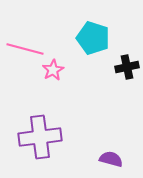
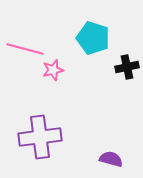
pink star: rotated 15 degrees clockwise
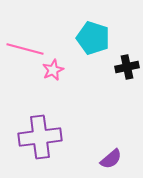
pink star: rotated 10 degrees counterclockwise
purple semicircle: rotated 125 degrees clockwise
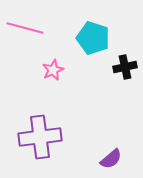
pink line: moved 21 px up
black cross: moved 2 px left
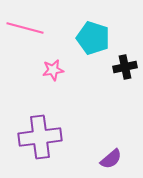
pink star: rotated 15 degrees clockwise
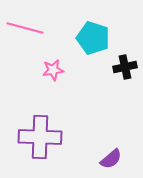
purple cross: rotated 9 degrees clockwise
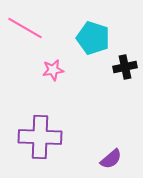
pink line: rotated 15 degrees clockwise
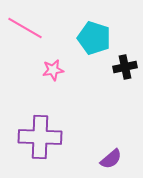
cyan pentagon: moved 1 px right
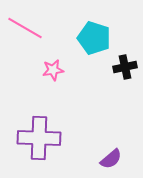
purple cross: moved 1 px left, 1 px down
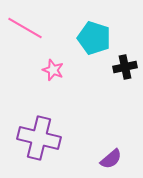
pink star: rotated 30 degrees clockwise
purple cross: rotated 12 degrees clockwise
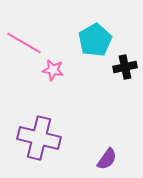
pink line: moved 1 px left, 15 px down
cyan pentagon: moved 1 px right, 2 px down; rotated 24 degrees clockwise
pink star: rotated 10 degrees counterclockwise
purple semicircle: moved 4 px left; rotated 15 degrees counterclockwise
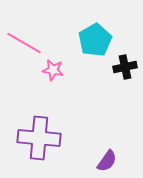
purple cross: rotated 9 degrees counterclockwise
purple semicircle: moved 2 px down
